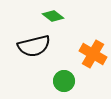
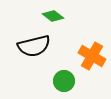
orange cross: moved 1 px left, 2 px down
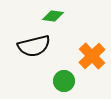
green diamond: rotated 30 degrees counterclockwise
orange cross: rotated 16 degrees clockwise
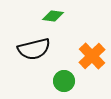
black semicircle: moved 3 px down
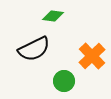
black semicircle: rotated 12 degrees counterclockwise
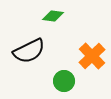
black semicircle: moved 5 px left, 2 px down
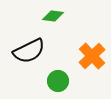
green circle: moved 6 px left
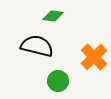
black semicircle: moved 8 px right, 5 px up; rotated 140 degrees counterclockwise
orange cross: moved 2 px right, 1 px down
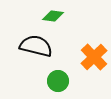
black semicircle: moved 1 px left
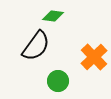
black semicircle: rotated 112 degrees clockwise
